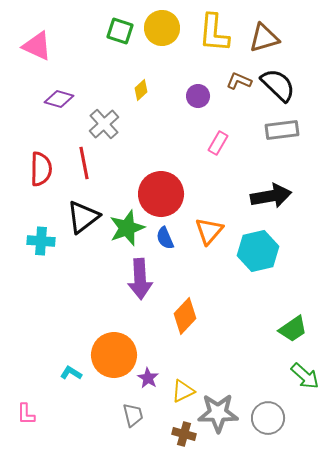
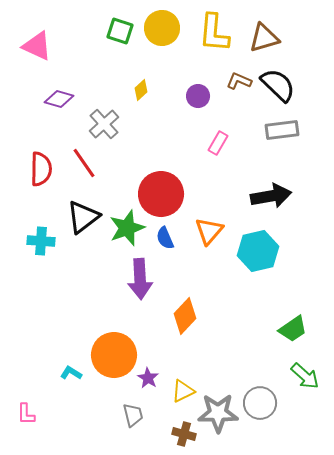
red line: rotated 24 degrees counterclockwise
gray circle: moved 8 px left, 15 px up
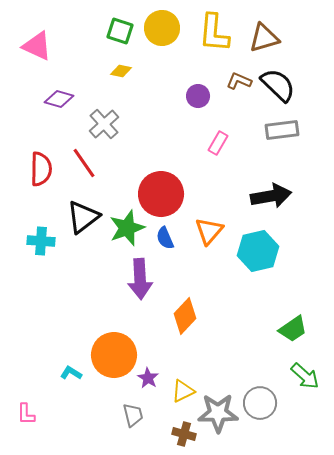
yellow diamond: moved 20 px left, 19 px up; rotated 55 degrees clockwise
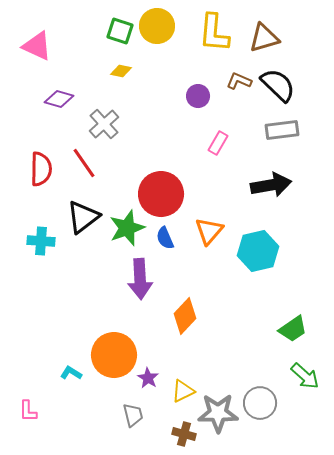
yellow circle: moved 5 px left, 2 px up
black arrow: moved 11 px up
pink L-shape: moved 2 px right, 3 px up
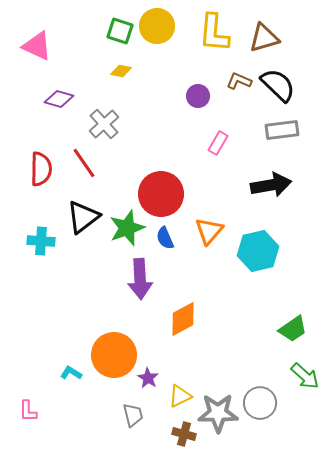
orange diamond: moved 2 px left, 3 px down; rotated 18 degrees clockwise
yellow triangle: moved 3 px left, 5 px down
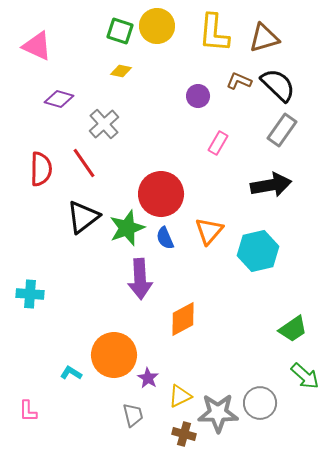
gray rectangle: rotated 48 degrees counterclockwise
cyan cross: moved 11 px left, 53 px down
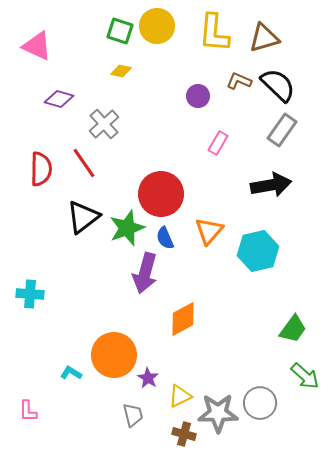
purple arrow: moved 5 px right, 6 px up; rotated 18 degrees clockwise
green trapezoid: rotated 20 degrees counterclockwise
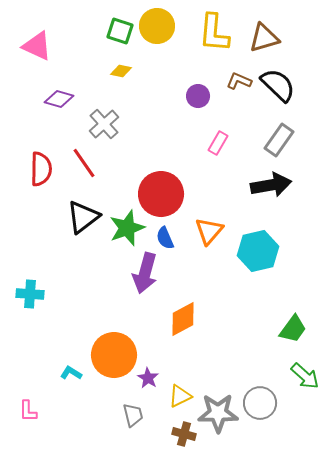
gray rectangle: moved 3 px left, 10 px down
